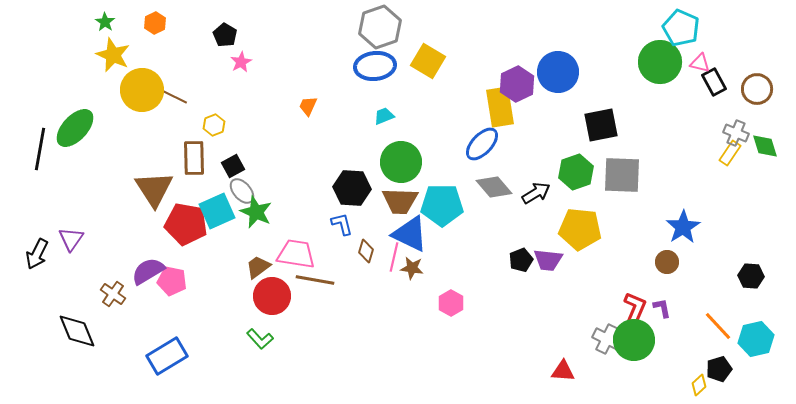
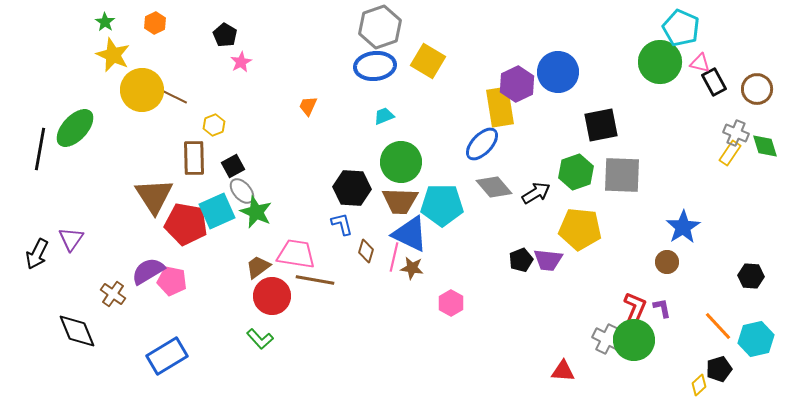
brown triangle at (154, 189): moved 7 px down
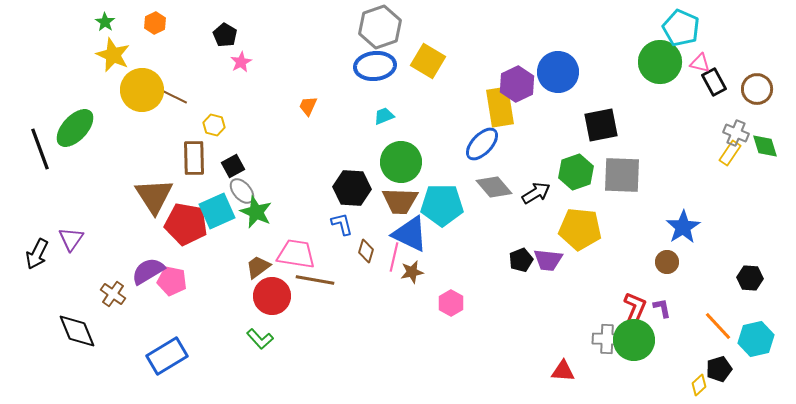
yellow hexagon at (214, 125): rotated 25 degrees counterclockwise
black line at (40, 149): rotated 30 degrees counterclockwise
brown star at (412, 268): moved 4 px down; rotated 20 degrees counterclockwise
black hexagon at (751, 276): moved 1 px left, 2 px down
gray cross at (607, 339): rotated 24 degrees counterclockwise
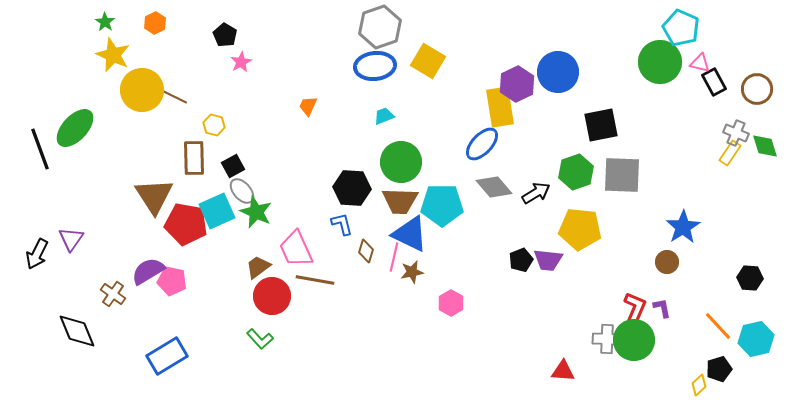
pink trapezoid at (296, 254): moved 5 px up; rotated 123 degrees counterclockwise
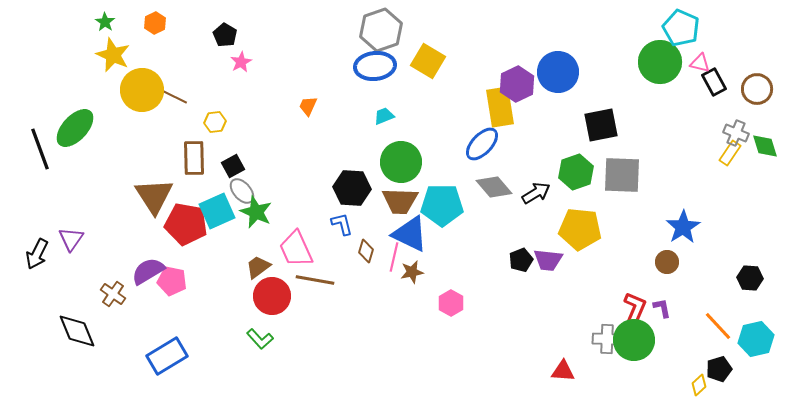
gray hexagon at (380, 27): moved 1 px right, 3 px down
yellow hexagon at (214, 125): moved 1 px right, 3 px up; rotated 20 degrees counterclockwise
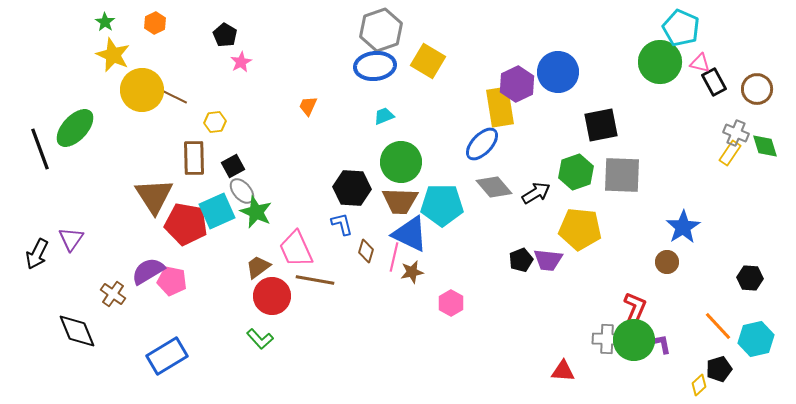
purple L-shape at (662, 308): moved 36 px down
